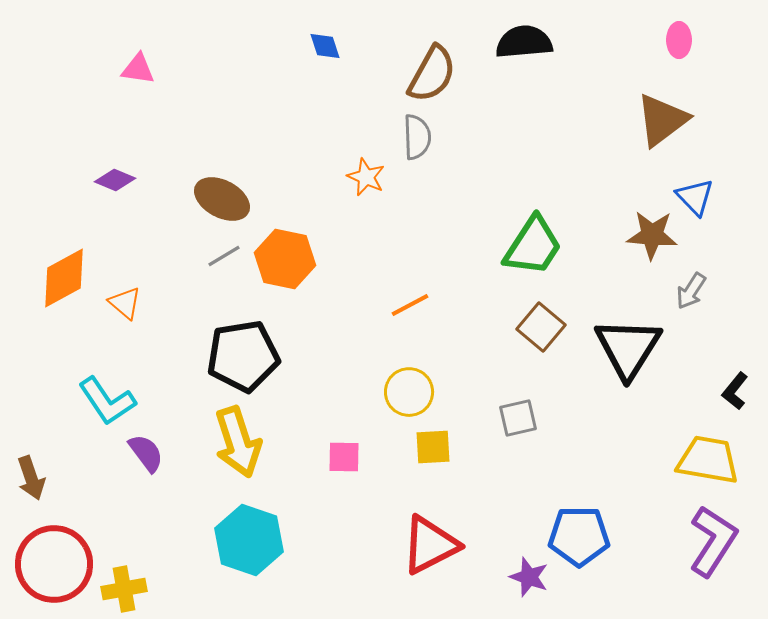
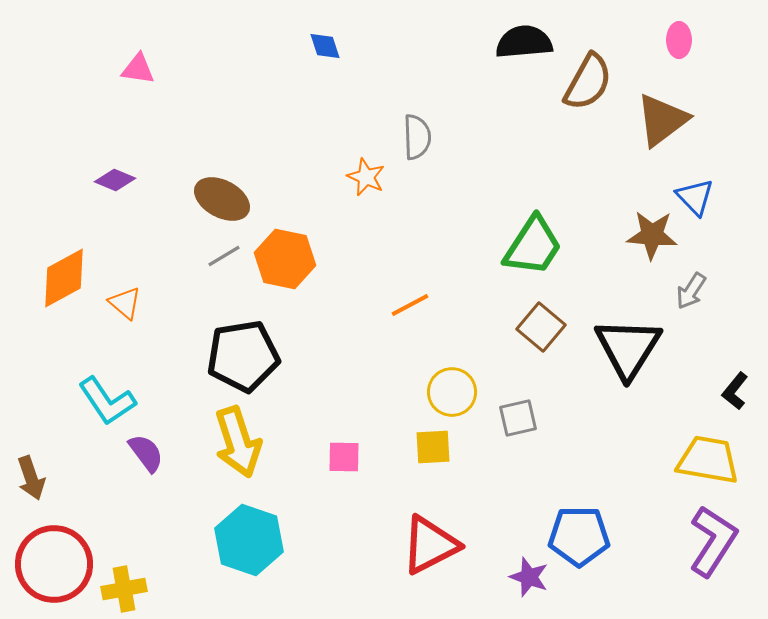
brown semicircle: moved 156 px right, 8 px down
yellow circle: moved 43 px right
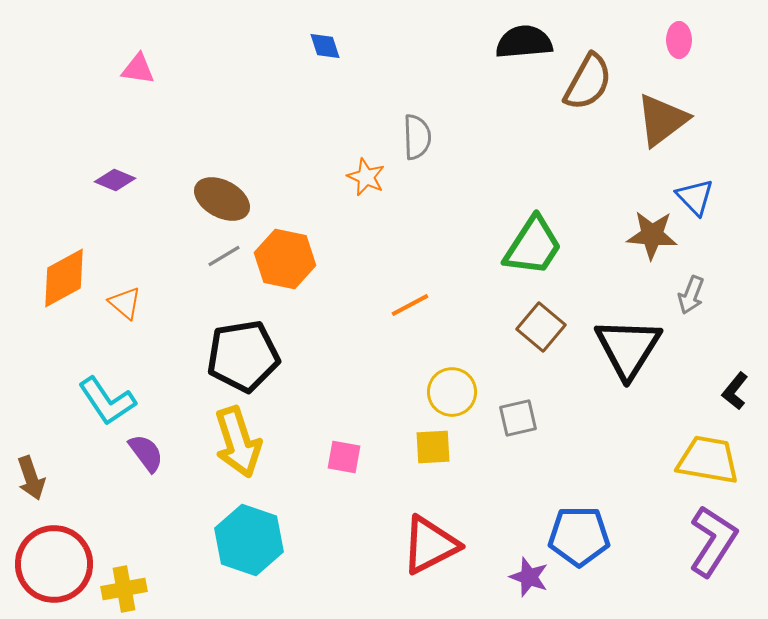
gray arrow: moved 4 px down; rotated 12 degrees counterclockwise
pink square: rotated 9 degrees clockwise
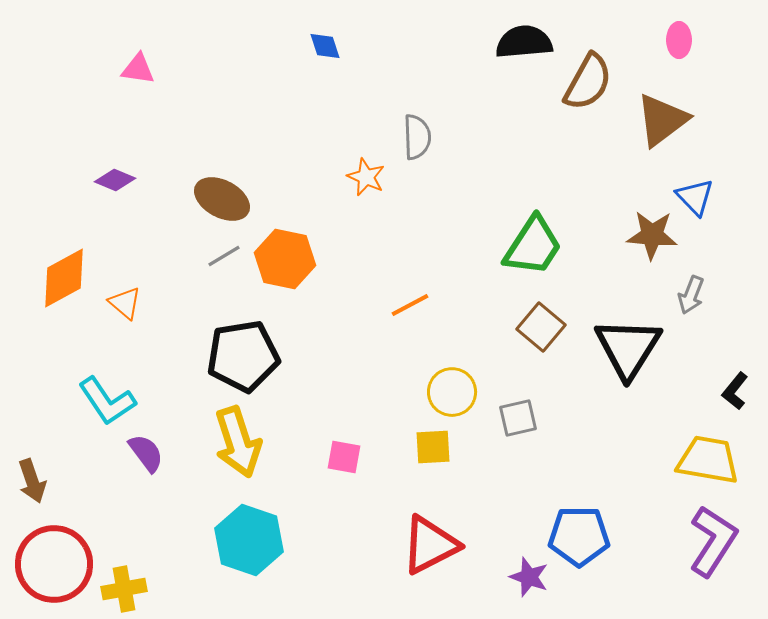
brown arrow: moved 1 px right, 3 px down
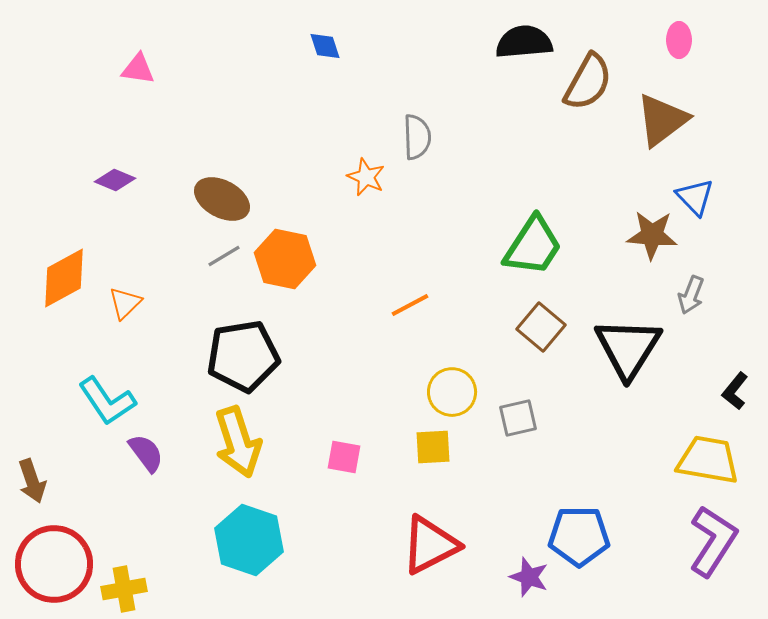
orange triangle: rotated 36 degrees clockwise
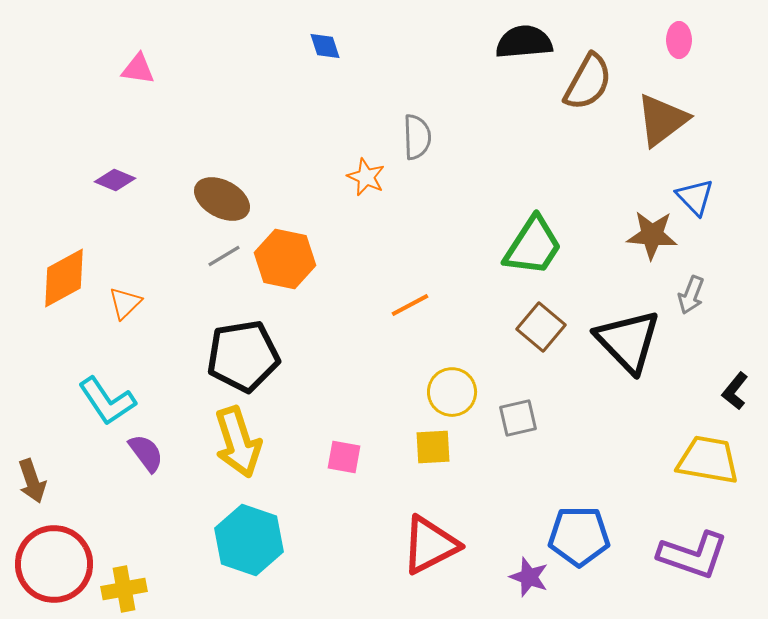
black triangle: moved 7 px up; rotated 16 degrees counterclockwise
purple L-shape: moved 20 px left, 14 px down; rotated 76 degrees clockwise
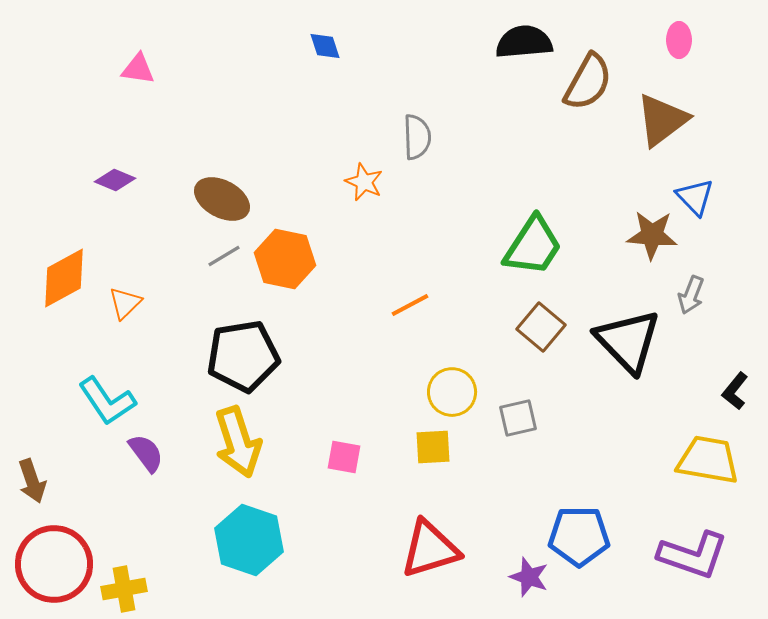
orange star: moved 2 px left, 5 px down
red triangle: moved 4 px down; rotated 10 degrees clockwise
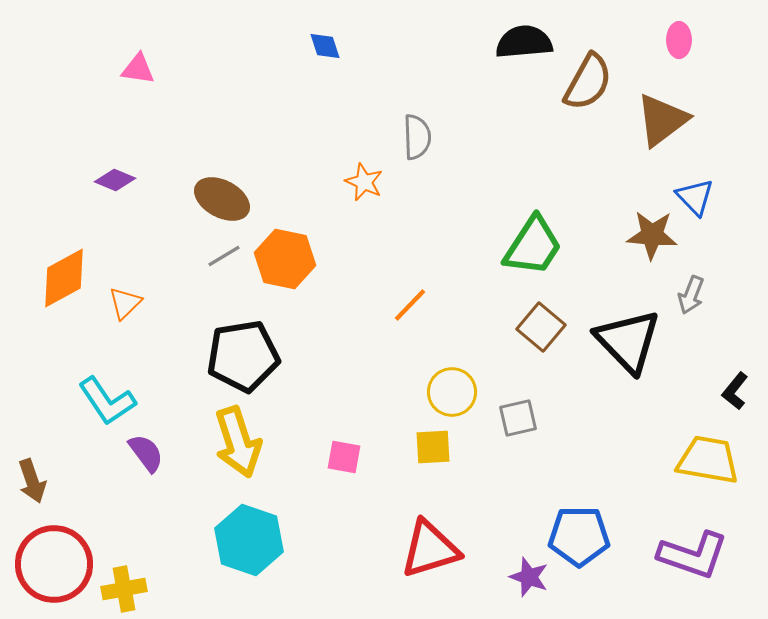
orange line: rotated 18 degrees counterclockwise
